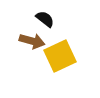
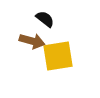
yellow square: moved 2 px left; rotated 16 degrees clockwise
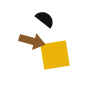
yellow square: moved 3 px left, 1 px up
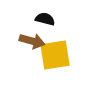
black semicircle: rotated 24 degrees counterclockwise
